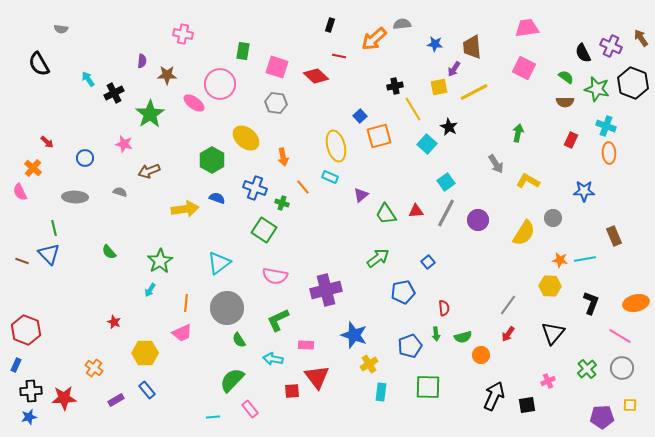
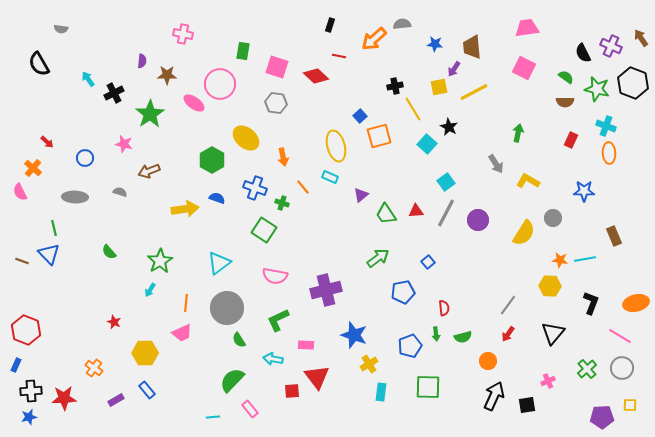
orange circle at (481, 355): moved 7 px right, 6 px down
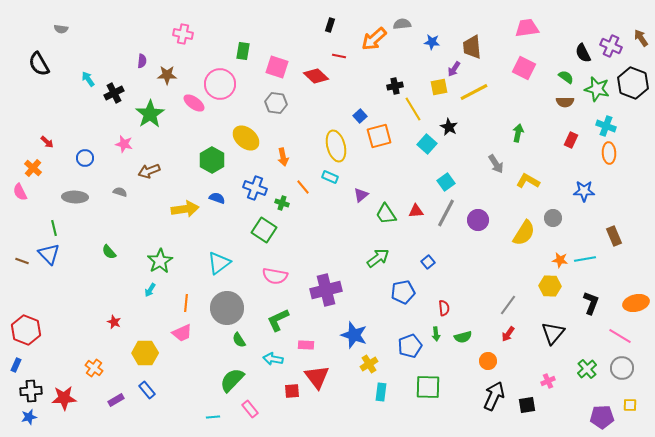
blue star at (435, 44): moved 3 px left, 2 px up
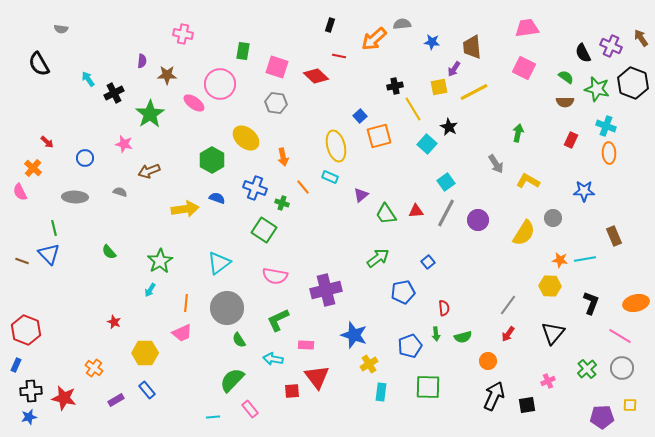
red star at (64, 398): rotated 15 degrees clockwise
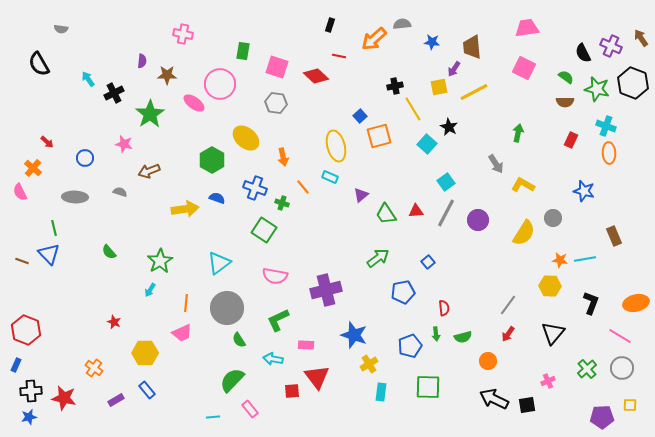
yellow L-shape at (528, 181): moved 5 px left, 4 px down
blue star at (584, 191): rotated 15 degrees clockwise
black arrow at (494, 396): moved 3 px down; rotated 88 degrees counterclockwise
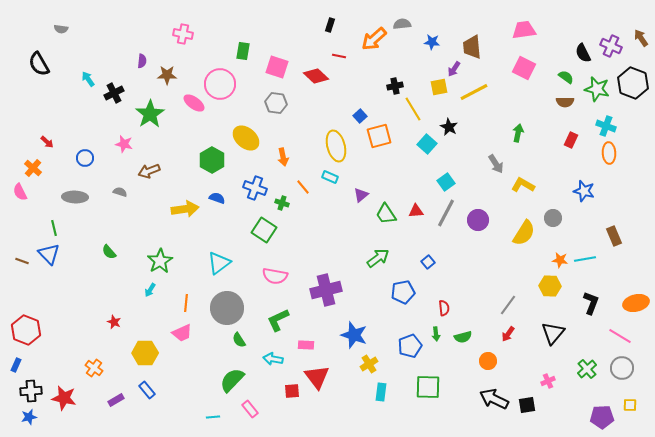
pink trapezoid at (527, 28): moved 3 px left, 2 px down
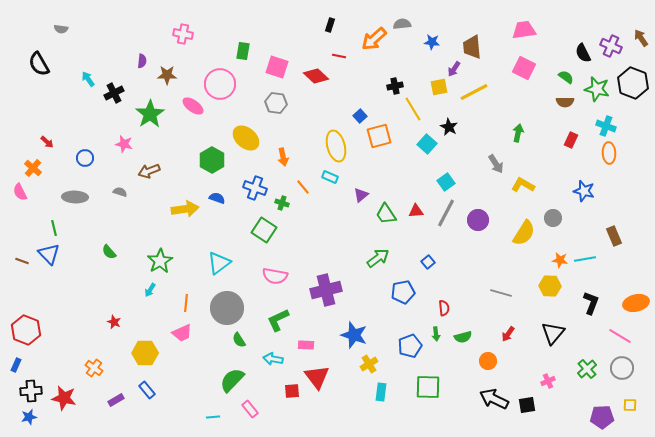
pink ellipse at (194, 103): moved 1 px left, 3 px down
gray line at (508, 305): moved 7 px left, 12 px up; rotated 70 degrees clockwise
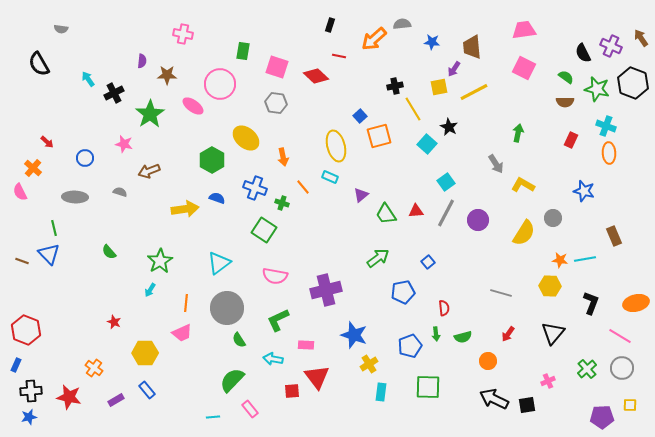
red star at (64, 398): moved 5 px right, 1 px up
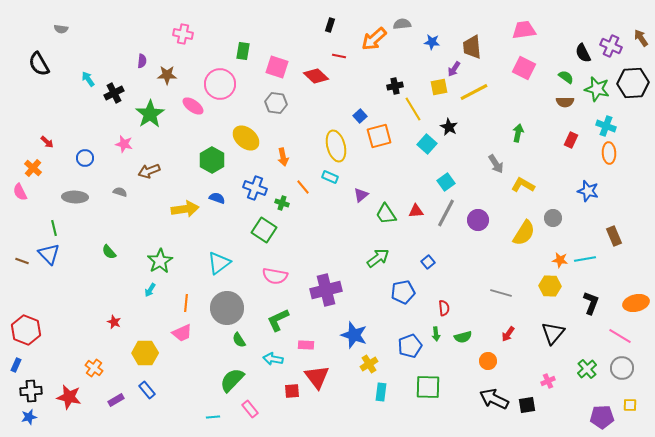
black hexagon at (633, 83): rotated 24 degrees counterclockwise
blue star at (584, 191): moved 4 px right
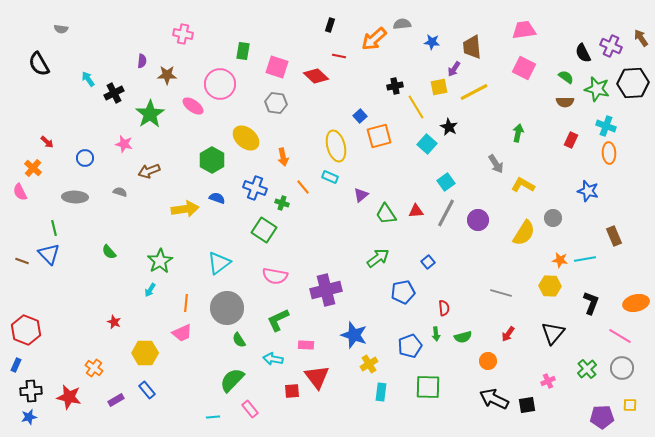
yellow line at (413, 109): moved 3 px right, 2 px up
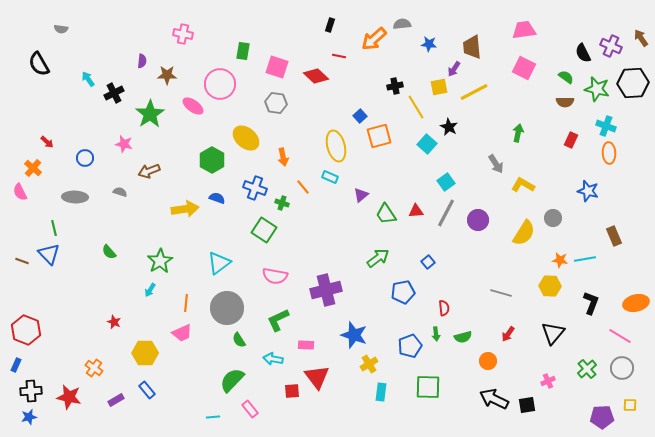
blue star at (432, 42): moved 3 px left, 2 px down
